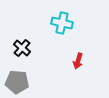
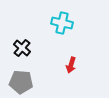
red arrow: moved 7 px left, 4 px down
gray pentagon: moved 4 px right
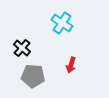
cyan cross: rotated 20 degrees clockwise
gray pentagon: moved 12 px right, 6 px up
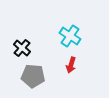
cyan cross: moved 8 px right, 13 px down
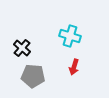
cyan cross: rotated 15 degrees counterclockwise
red arrow: moved 3 px right, 2 px down
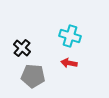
red arrow: moved 5 px left, 4 px up; rotated 84 degrees clockwise
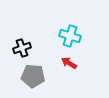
black cross: rotated 30 degrees clockwise
red arrow: rotated 21 degrees clockwise
